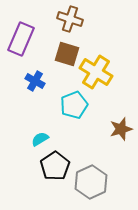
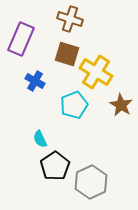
brown star: moved 24 px up; rotated 25 degrees counterclockwise
cyan semicircle: rotated 84 degrees counterclockwise
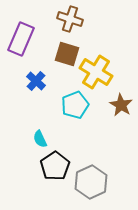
blue cross: moved 1 px right; rotated 12 degrees clockwise
cyan pentagon: moved 1 px right
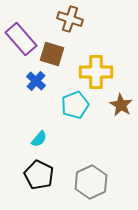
purple rectangle: rotated 64 degrees counterclockwise
brown square: moved 15 px left
yellow cross: rotated 32 degrees counterclockwise
cyan semicircle: moved 1 px left; rotated 114 degrees counterclockwise
black pentagon: moved 16 px left, 9 px down; rotated 12 degrees counterclockwise
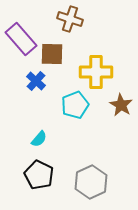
brown square: rotated 15 degrees counterclockwise
